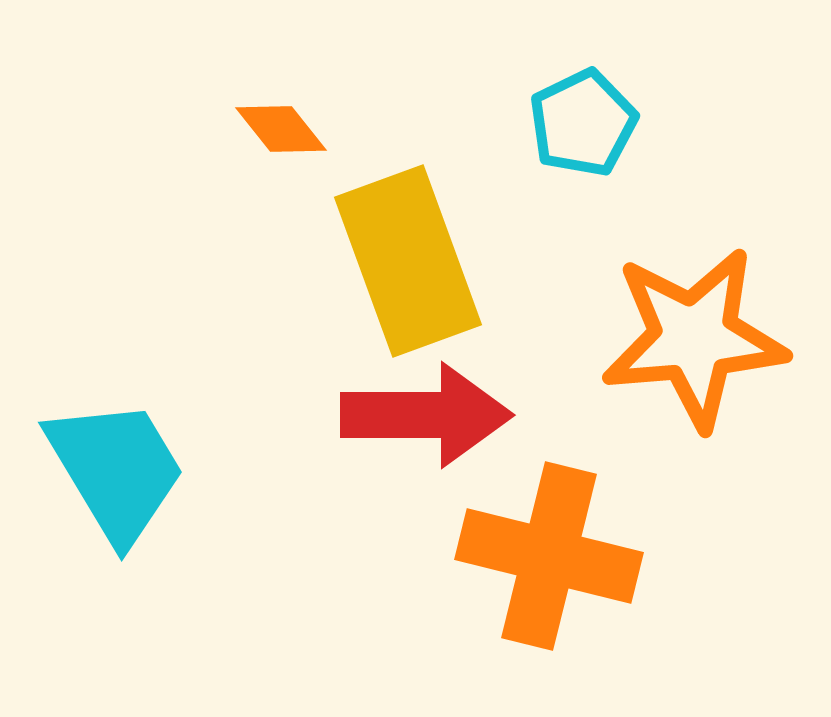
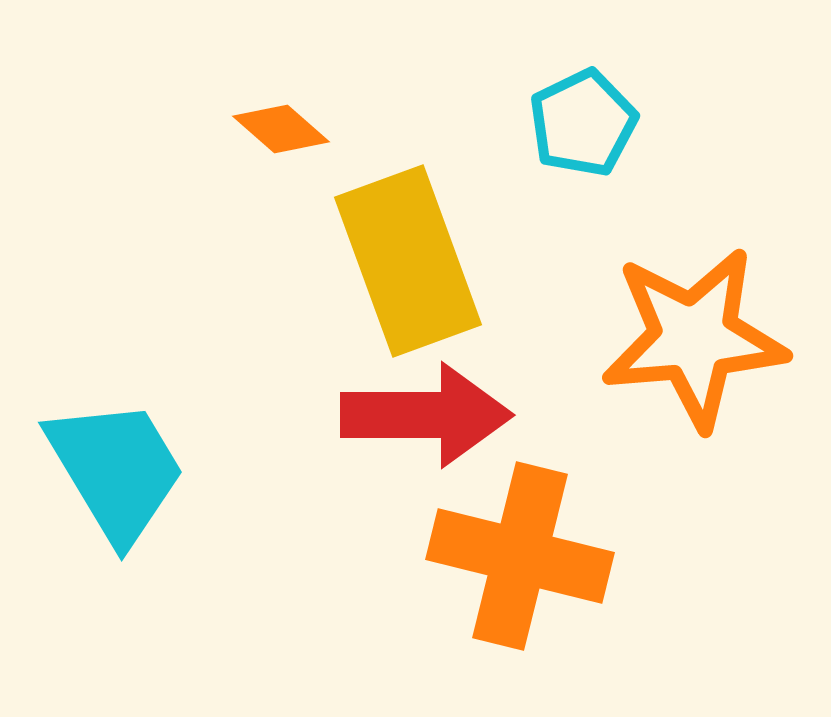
orange diamond: rotated 10 degrees counterclockwise
orange cross: moved 29 px left
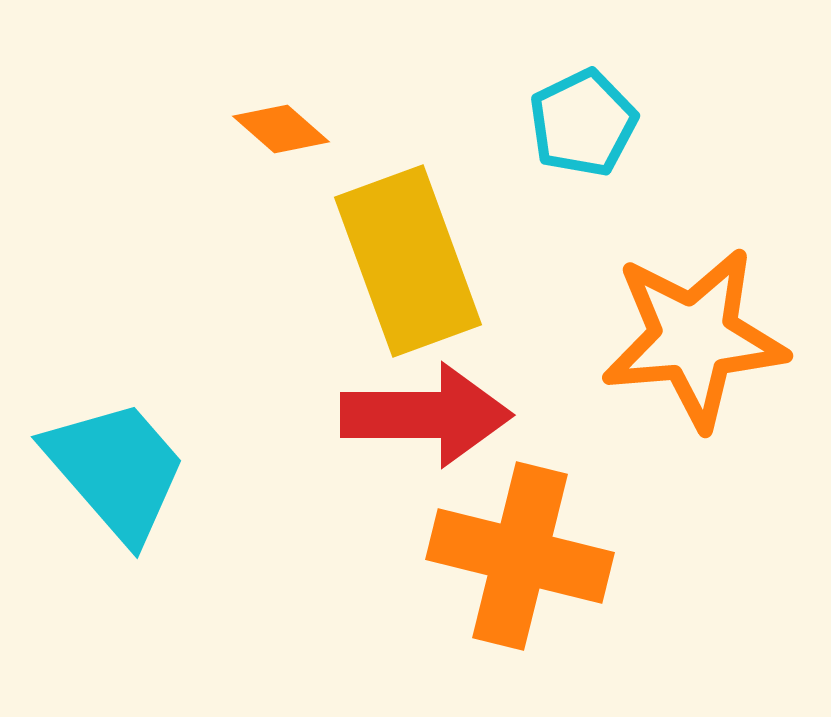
cyan trapezoid: rotated 10 degrees counterclockwise
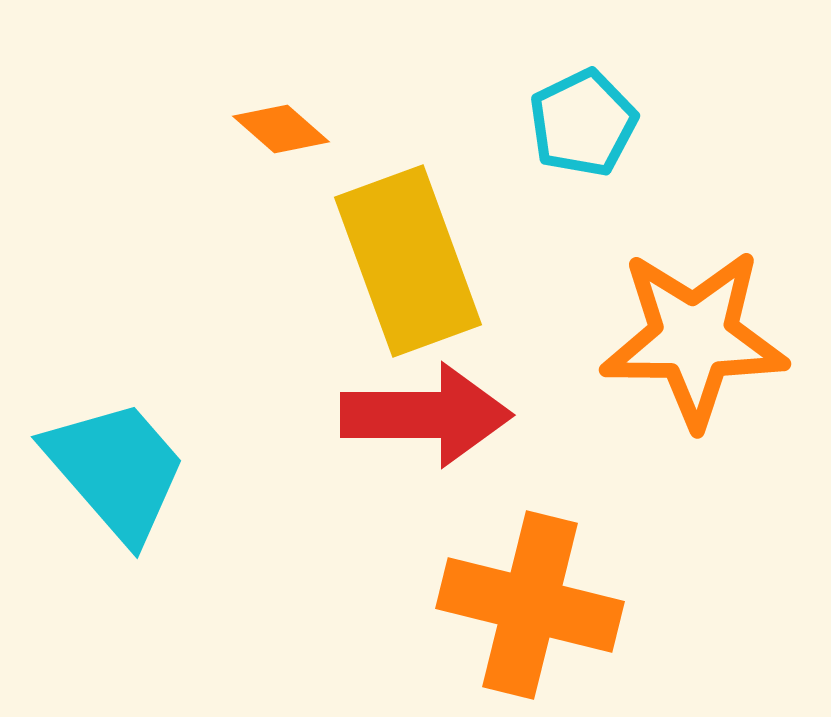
orange star: rotated 5 degrees clockwise
orange cross: moved 10 px right, 49 px down
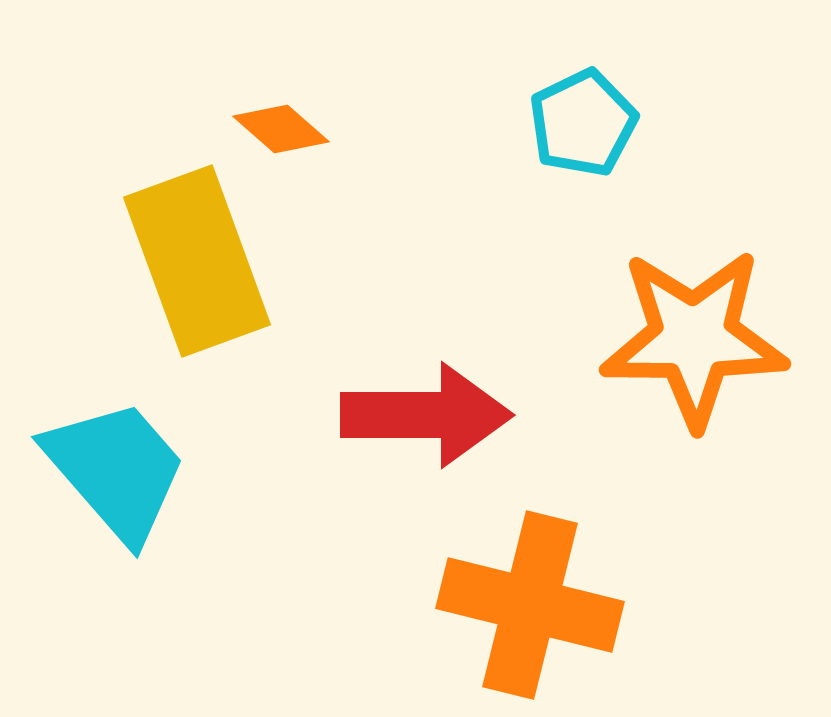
yellow rectangle: moved 211 px left
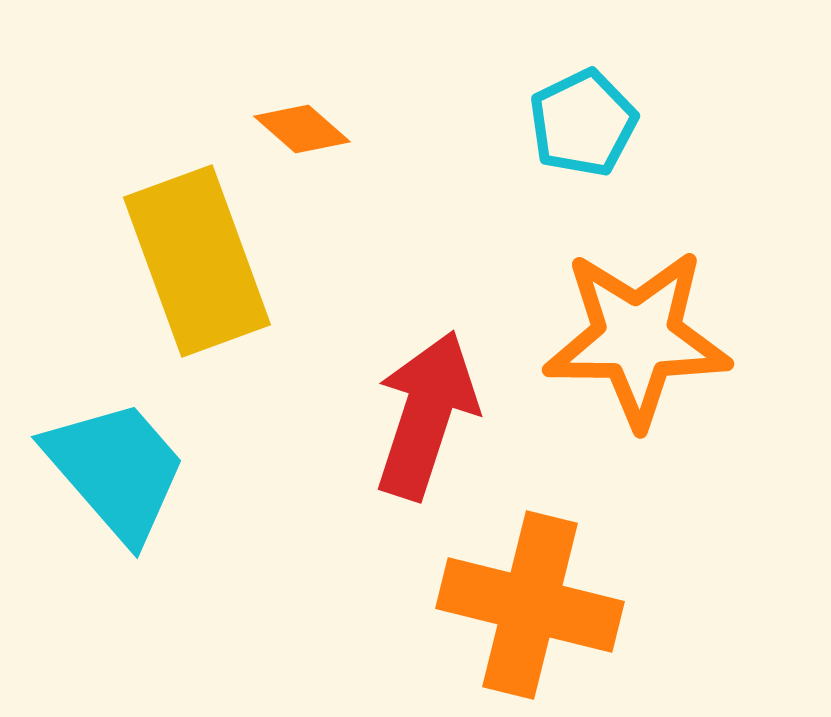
orange diamond: moved 21 px right
orange star: moved 57 px left
red arrow: rotated 72 degrees counterclockwise
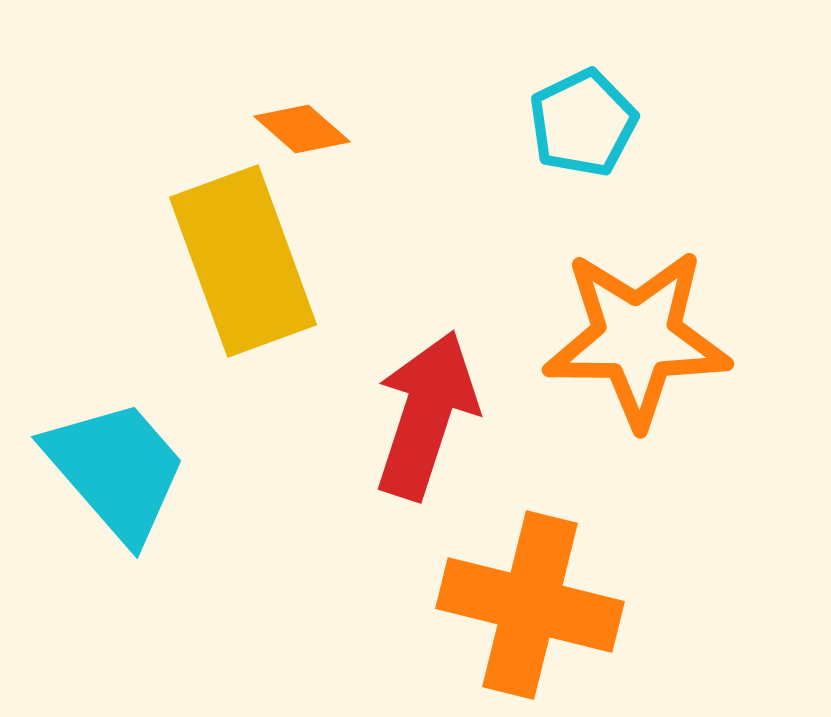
yellow rectangle: moved 46 px right
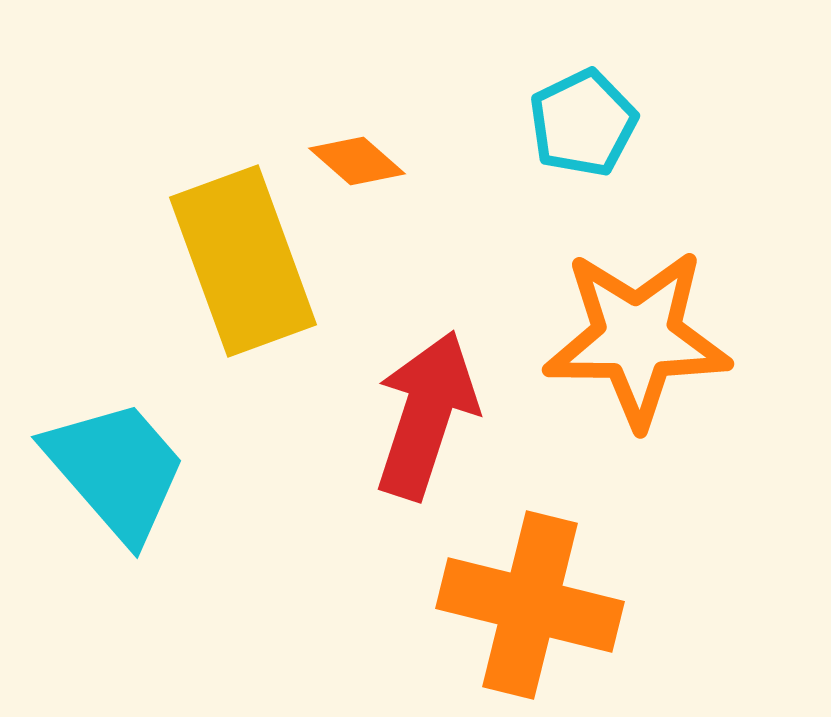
orange diamond: moved 55 px right, 32 px down
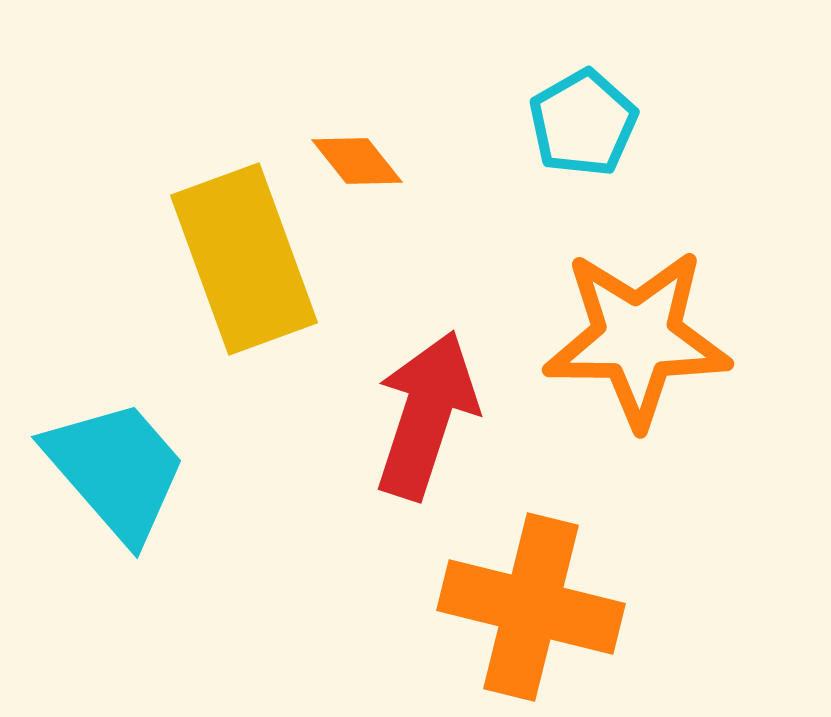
cyan pentagon: rotated 4 degrees counterclockwise
orange diamond: rotated 10 degrees clockwise
yellow rectangle: moved 1 px right, 2 px up
orange cross: moved 1 px right, 2 px down
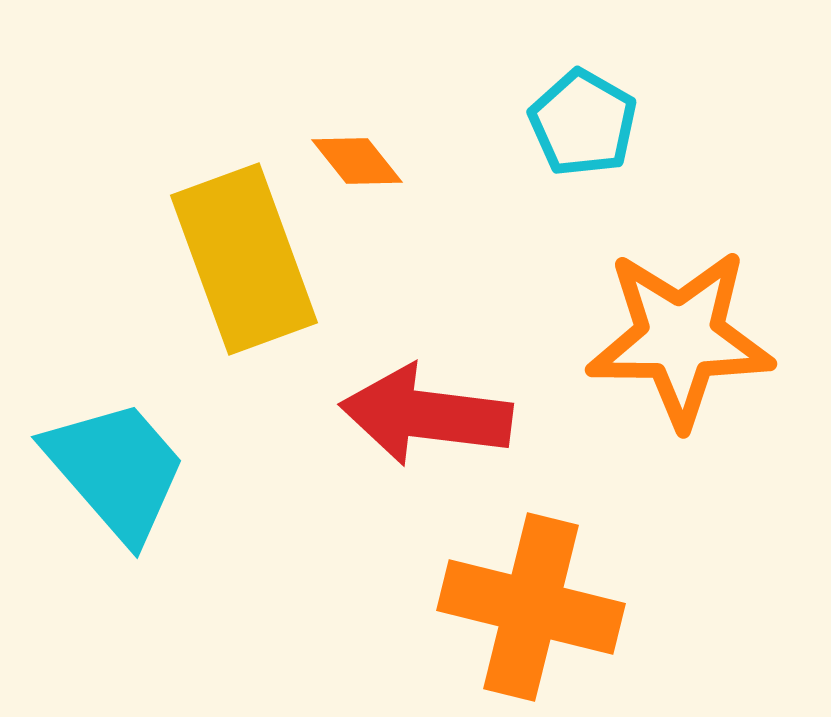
cyan pentagon: rotated 12 degrees counterclockwise
orange star: moved 43 px right
red arrow: rotated 101 degrees counterclockwise
